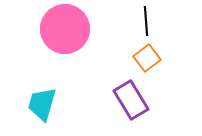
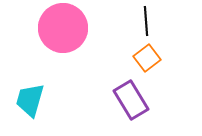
pink circle: moved 2 px left, 1 px up
cyan trapezoid: moved 12 px left, 4 px up
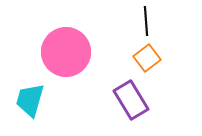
pink circle: moved 3 px right, 24 px down
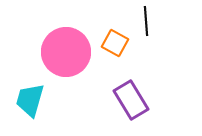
orange square: moved 32 px left, 15 px up; rotated 24 degrees counterclockwise
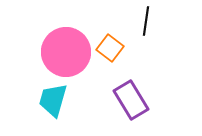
black line: rotated 12 degrees clockwise
orange square: moved 5 px left, 5 px down; rotated 8 degrees clockwise
cyan trapezoid: moved 23 px right
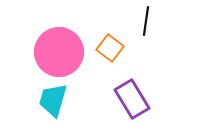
pink circle: moved 7 px left
purple rectangle: moved 1 px right, 1 px up
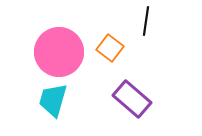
purple rectangle: rotated 18 degrees counterclockwise
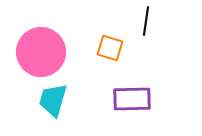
orange square: rotated 20 degrees counterclockwise
pink circle: moved 18 px left
purple rectangle: rotated 42 degrees counterclockwise
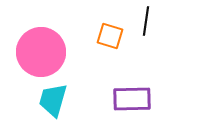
orange square: moved 12 px up
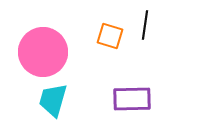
black line: moved 1 px left, 4 px down
pink circle: moved 2 px right
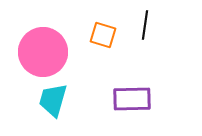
orange square: moved 7 px left, 1 px up
